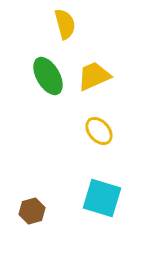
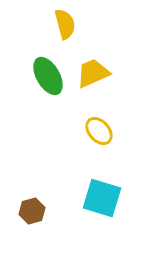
yellow trapezoid: moved 1 px left, 3 px up
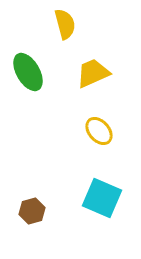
green ellipse: moved 20 px left, 4 px up
cyan square: rotated 6 degrees clockwise
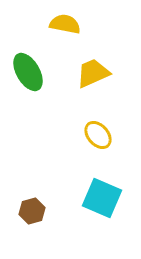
yellow semicircle: rotated 64 degrees counterclockwise
yellow ellipse: moved 1 px left, 4 px down
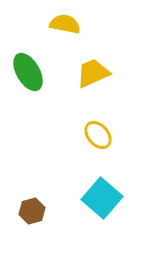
cyan square: rotated 18 degrees clockwise
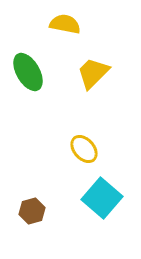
yellow trapezoid: rotated 21 degrees counterclockwise
yellow ellipse: moved 14 px left, 14 px down
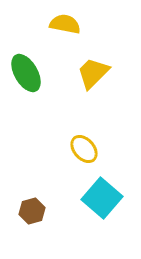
green ellipse: moved 2 px left, 1 px down
